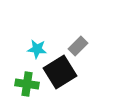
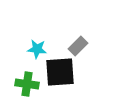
black square: rotated 28 degrees clockwise
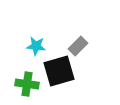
cyan star: moved 1 px left, 3 px up
black square: moved 1 px left, 1 px up; rotated 12 degrees counterclockwise
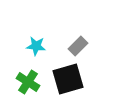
black square: moved 9 px right, 8 px down
green cross: moved 1 px right, 2 px up; rotated 25 degrees clockwise
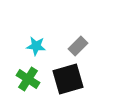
green cross: moved 3 px up
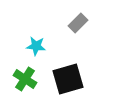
gray rectangle: moved 23 px up
green cross: moved 3 px left
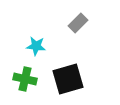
green cross: rotated 20 degrees counterclockwise
